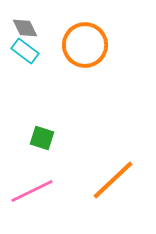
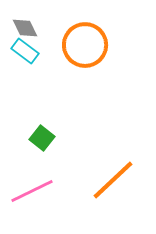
green square: rotated 20 degrees clockwise
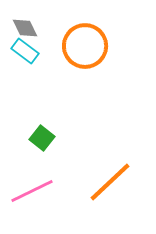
orange circle: moved 1 px down
orange line: moved 3 px left, 2 px down
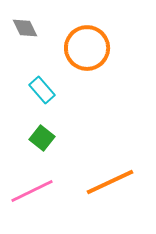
orange circle: moved 2 px right, 2 px down
cyan rectangle: moved 17 px right, 39 px down; rotated 12 degrees clockwise
orange line: rotated 18 degrees clockwise
